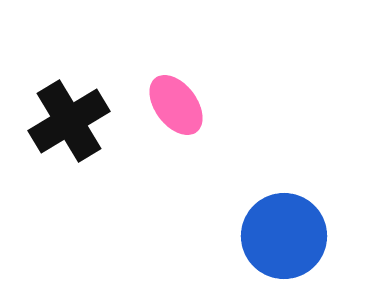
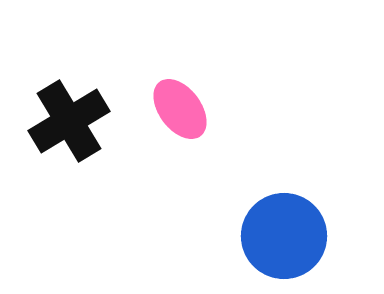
pink ellipse: moved 4 px right, 4 px down
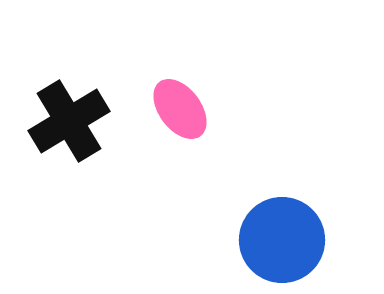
blue circle: moved 2 px left, 4 px down
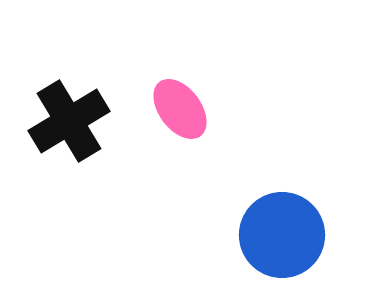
blue circle: moved 5 px up
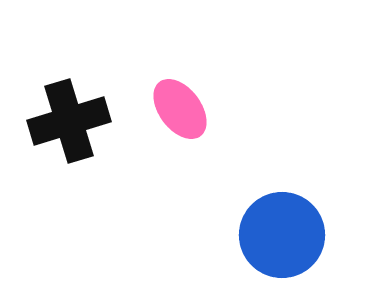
black cross: rotated 14 degrees clockwise
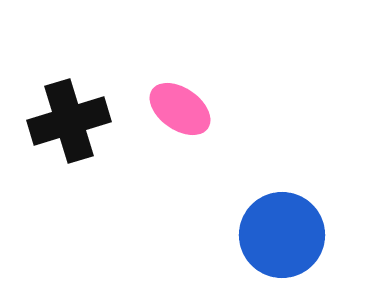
pink ellipse: rotated 18 degrees counterclockwise
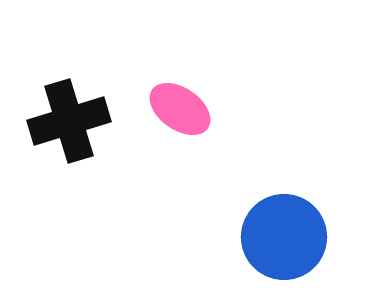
blue circle: moved 2 px right, 2 px down
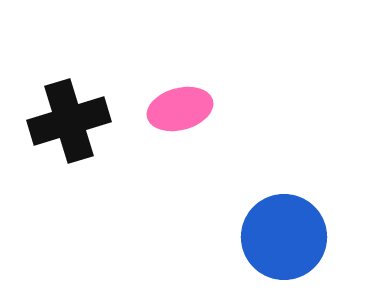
pink ellipse: rotated 50 degrees counterclockwise
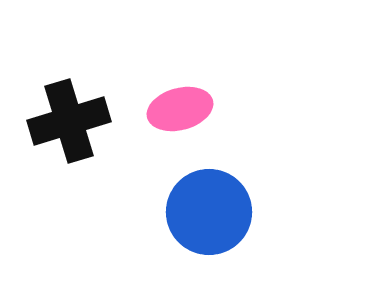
blue circle: moved 75 px left, 25 px up
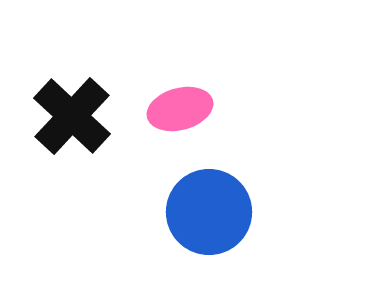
black cross: moved 3 px right, 5 px up; rotated 30 degrees counterclockwise
